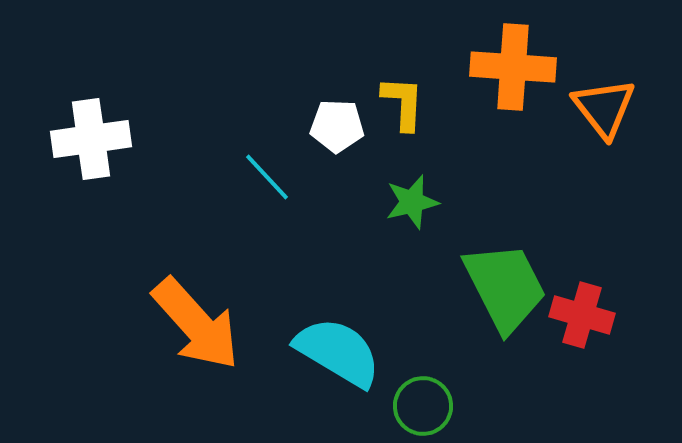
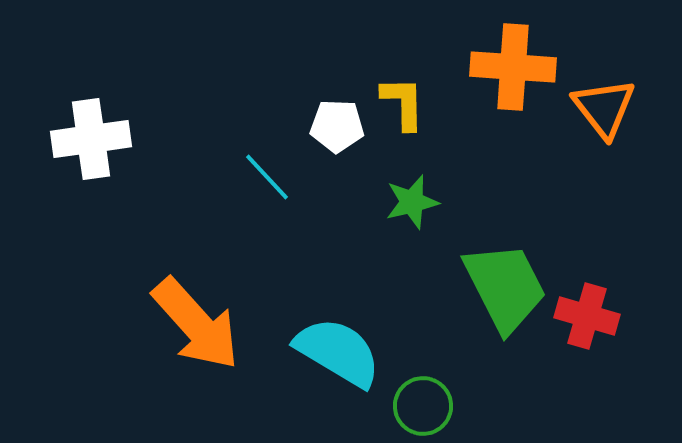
yellow L-shape: rotated 4 degrees counterclockwise
red cross: moved 5 px right, 1 px down
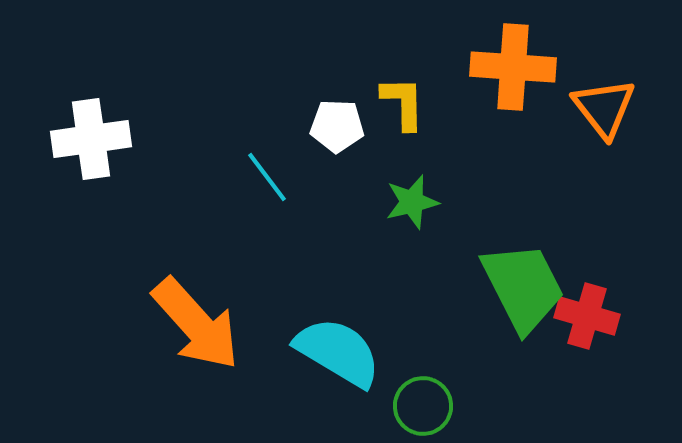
cyan line: rotated 6 degrees clockwise
green trapezoid: moved 18 px right
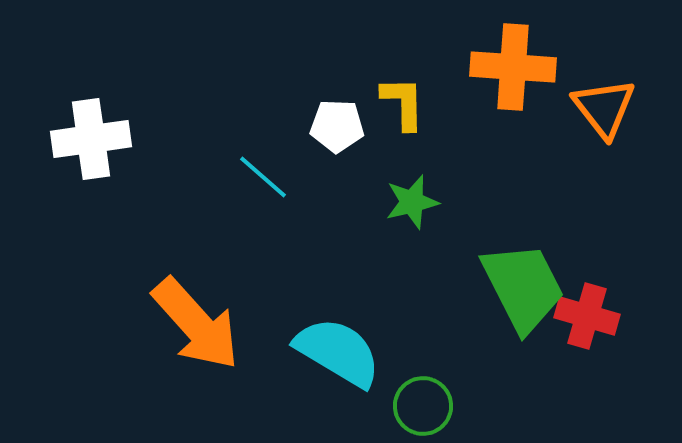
cyan line: moved 4 px left; rotated 12 degrees counterclockwise
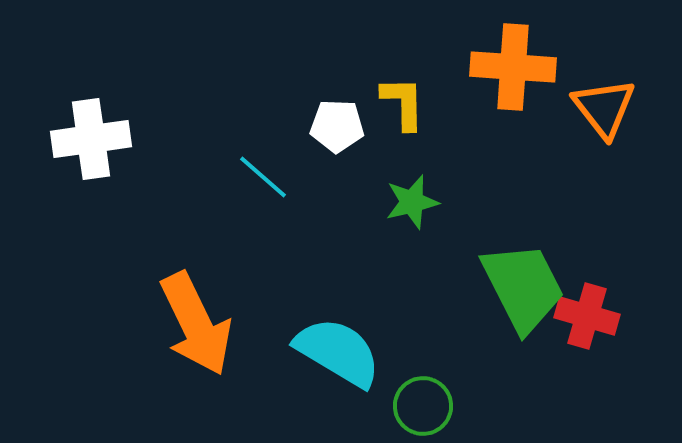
orange arrow: rotated 16 degrees clockwise
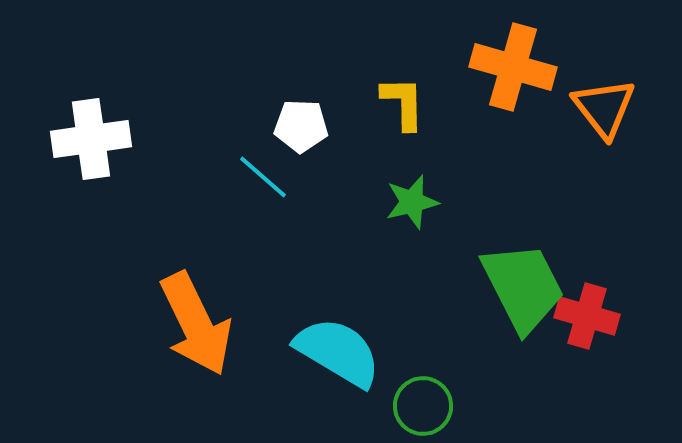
orange cross: rotated 12 degrees clockwise
white pentagon: moved 36 px left
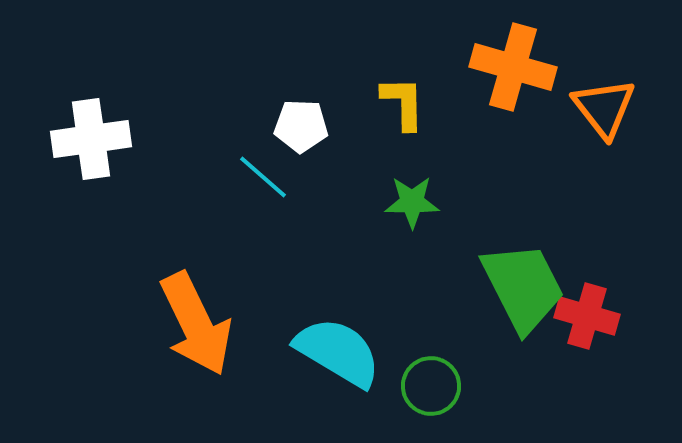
green star: rotated 14 degrees clockwise
green circle: moved 8 px right, 20 px up
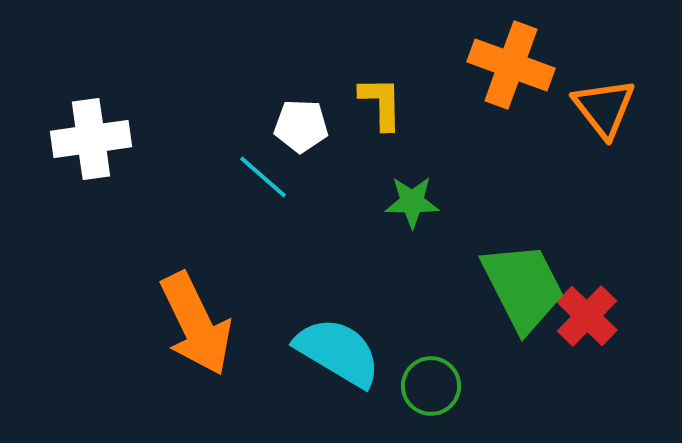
orange cross: moved 2 px left, 2 px up; rotated 4 degrees clockwise
yellow L-shape: moved 22 px left
red cross: rotated 28 degrees clockwise
